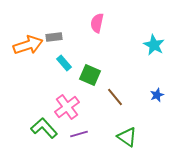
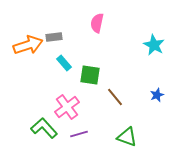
green square: rotated 15 degrees counterclockwise
green triangle: rotated 15 degrees counterclockwise
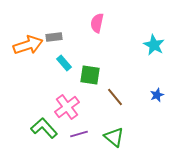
green triangle: moved 13 px left; rotated 20 degrees clockwise
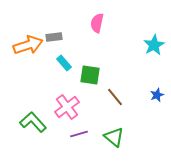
cyan star: rotated 15 degrees clockwise
green L-shape: moved 11 px left, 6 px up
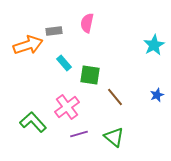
pink semicircle: moved 10 px left
gray rectangle: moved 6 px up
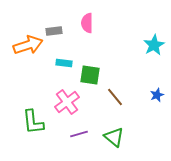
pink semicircle: rotated 12 degrees counterclockwise
cyan rectangle: rotated 42 degrees counterclockwise
pink cross: moved 5 px up
green L-shape: rotated 144 degrees counterclockwise
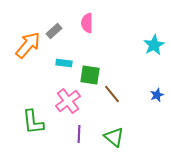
gray rectangle: rotated 35 degrees counterclockwise
orange arrow: rotated 32 degrees counterclockwise
brown line: moved 3 px left, 3 px up
pink cross: moved 1 px right, 1 px up
purple line: rotated 72 degrees counterclockwise
